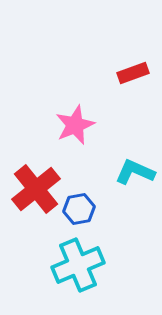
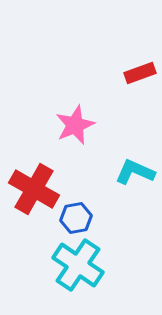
red rectangle: moved 7 px right
red cross: moved 2 px left; rotated 21 degrees counterclockwise
blue hexagon: moved 3 px left, 9 px down
cyan cross: rotated 33 degrees counterclockwise
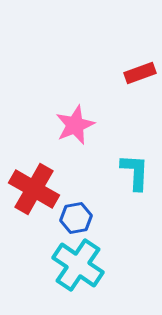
cyan L-shape: rotated 69 degrees clockwise
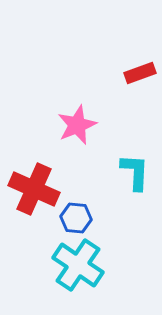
pink star: moved 2 px right
red cross: rotated 6 degrees counterclockwise
blue hexagon: rotated 16 degrees clockwise
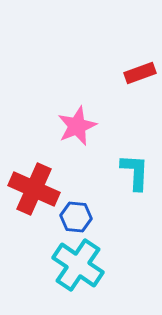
pink star: moved 1 px down
blue hexagon: moved 1 px up
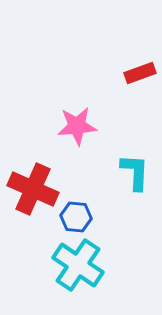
pink star: rotated 18 degrees clockwise
red cross: moved 1 px left
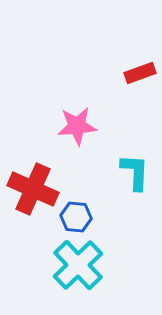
cyan cross: rotated 12 degrees clockwise
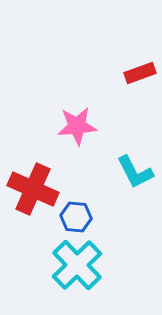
cyan L-shape: rotated 150 degrees clockwise
cyan cross: moved 1 px left
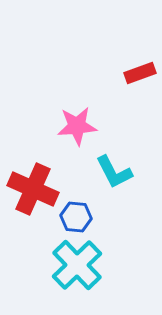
cyan L-shape: moved 21 px left
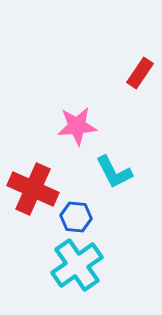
red rectangle: rotated 36 degrees counterclockwise
cyan cross: rotated 9 degrees clockwise
